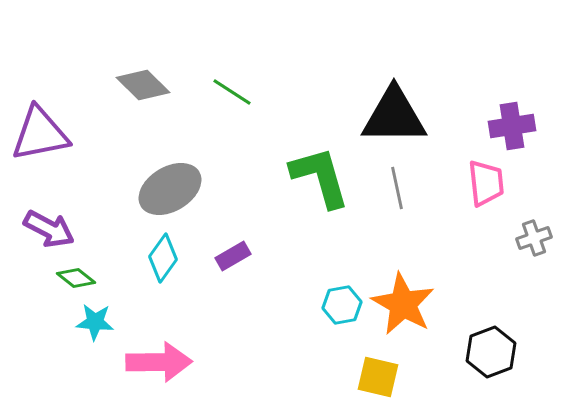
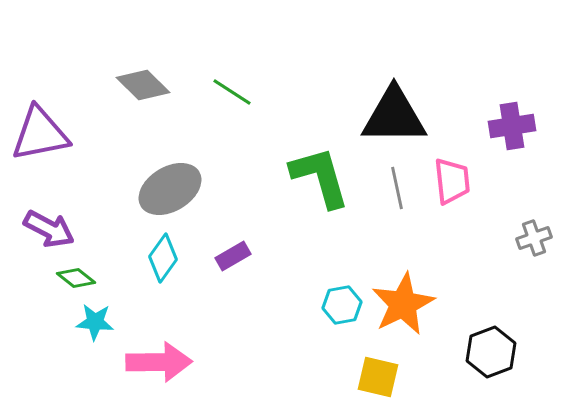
pink trapezoid: moved 34 px left, 2 px up
orange star: rotated 16 degrees clockwise
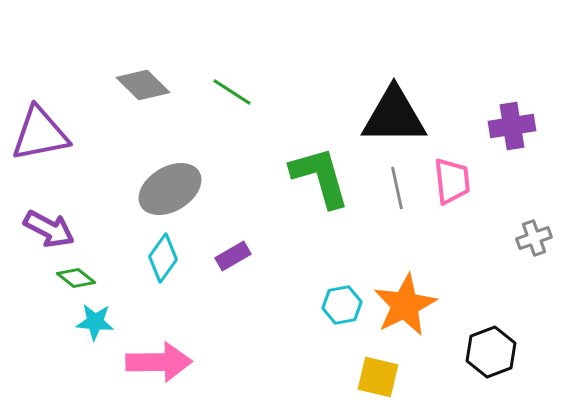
orange star: moved 2 px right, 1 px down
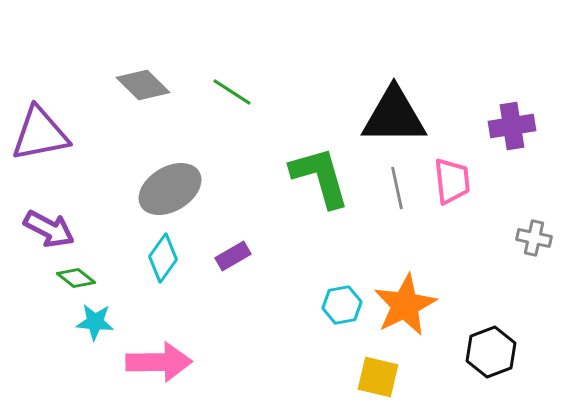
gray cross: rotated 32 degrees clockwise
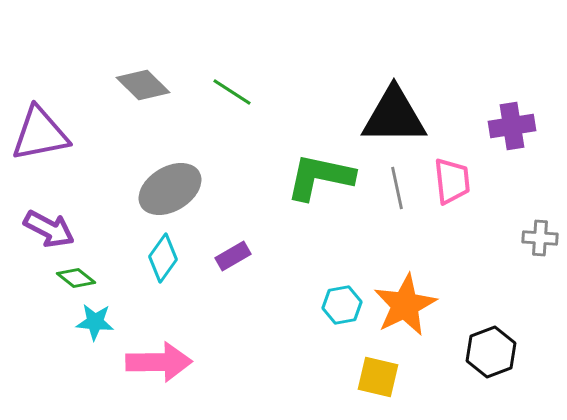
green L-shape: rotated 62 degrees counterclockwise
gray cross: moved 6 px right; rotated 8 degrees counterclockwise
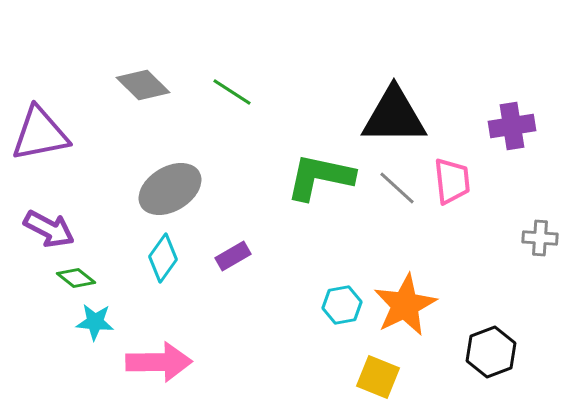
gray line: rotated 36 degrees counterclockwise
yellow square: rotated 9 degrees clockwise
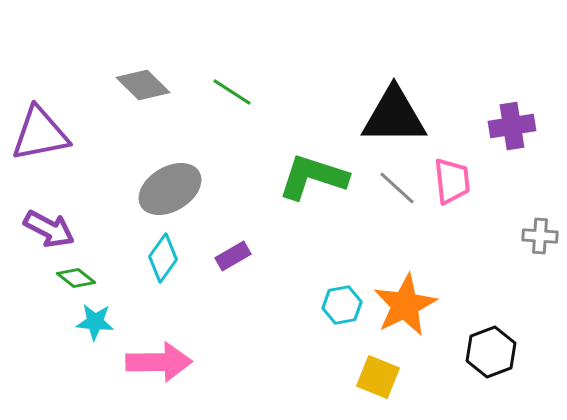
green L-shape: moved 7 px left; rotated 6 degrees clockwise
gray cross: moved 2 px up
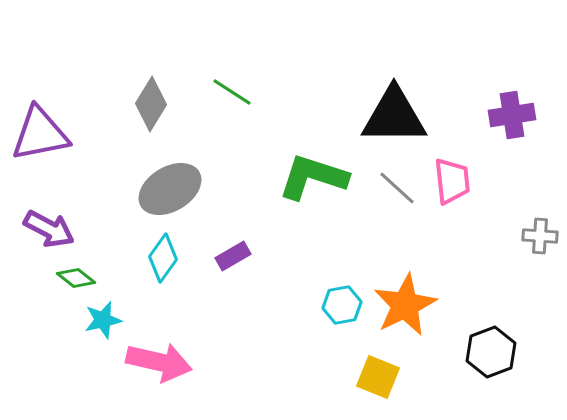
gray diamond: moved 8 px right, 19 px down; rotated 76 degrees clockwise
purple cross: moved 11 px up
cyan star: moved 8 px right, 2 px up; rotated 18 degrees counterclockwise
pink arrow: rotated 14 degrees clockwise
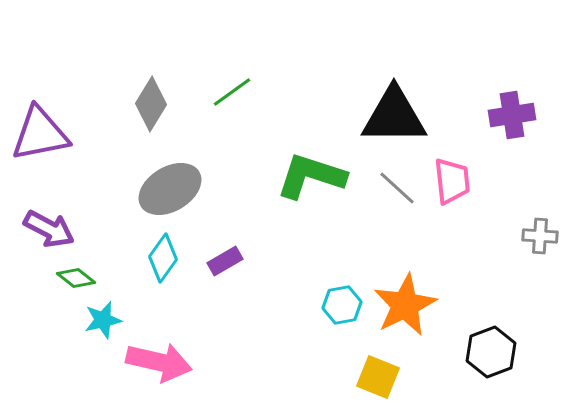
green line: rotated 69 degrees counterclockwise
green L-shape: moved 2 px left, 1 px up
purple rectangle: moved 8 px left, 5 px down
